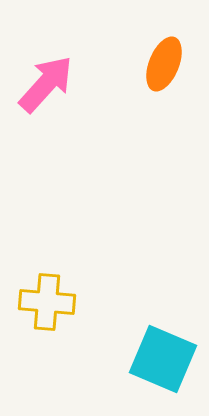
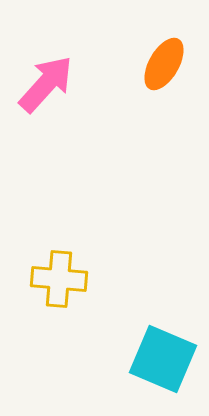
orange ellipse: rotated 8 degrees clockwise
yellow cross: moved 12 px right, 23 px up
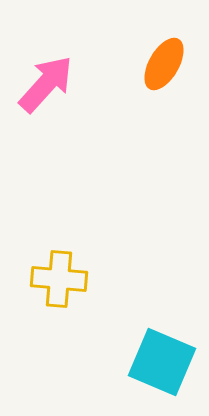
cyan square: moved 1 px left, 3 px down
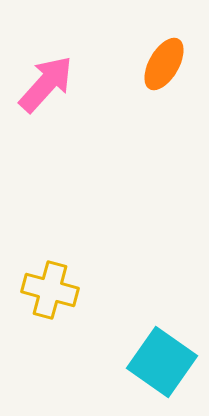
yellow cross: moved 9 px left, 11 px down; rotated 10 degrees clockwise
cyan square: rotated 12 degrees clockwise
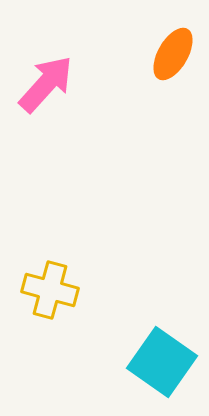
orange ellipse: moved 9 px right, 10 px up
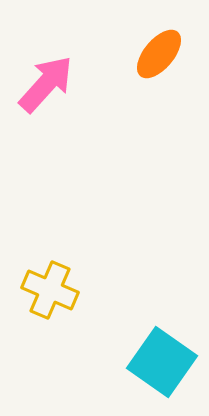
orange ellipse: moved 14 px left; rotated 10 degrees clockwise
yellow cross: rotated 8 degrees clockwise
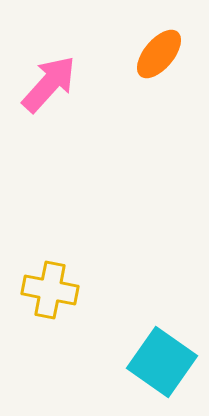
pink arrow: moved 3 px right
yellow cross: rotated 12 degrees counterclockwise
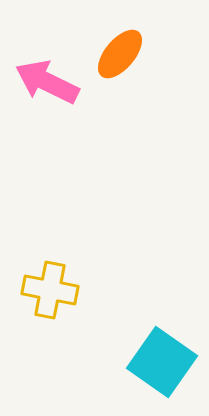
orange ellipse: moved 39 px left
pink arrow: moved 2 px left, 2 px up; rotated 106 degrees counterclockwise
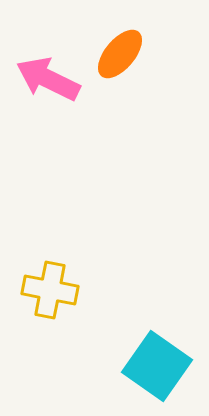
pink arrow: moved 1 px right, 3 px up
cyan square: moved 5 px left, 4 px down
